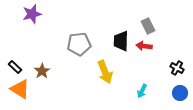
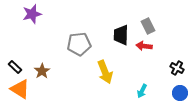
black trapezoid: moved 6 px up
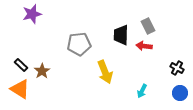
black rectangle: moved 6 px right, 2 px up
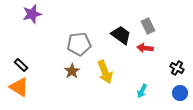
black trapezoid: rotated 125 degrees clockwise
red arrow: moved 1 px right, 2 px down
brown star: moved 30 px right
orange triangle: moved 1 px left, 2 px up
